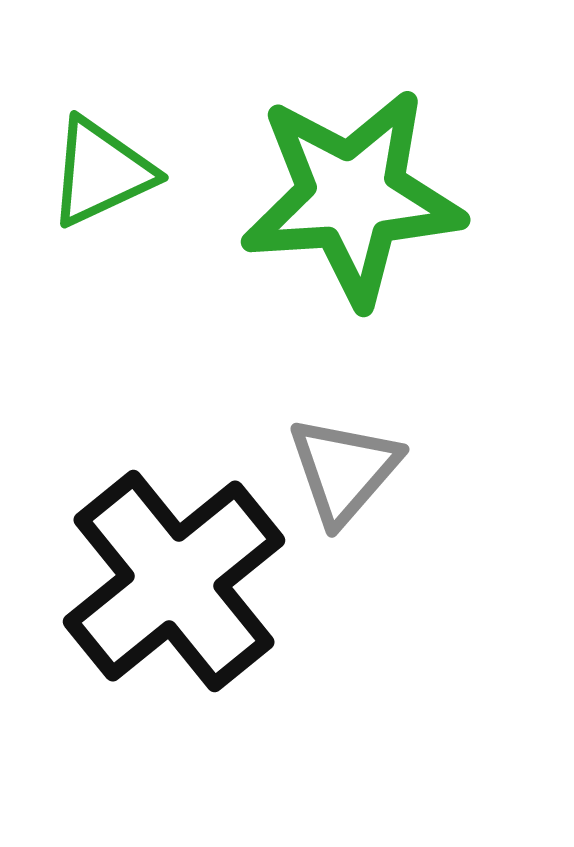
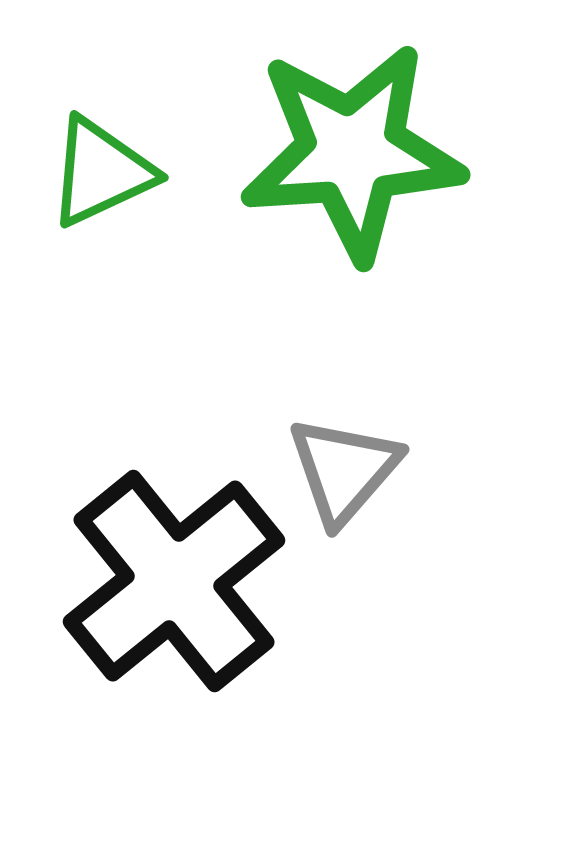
green star: moved 45 px up
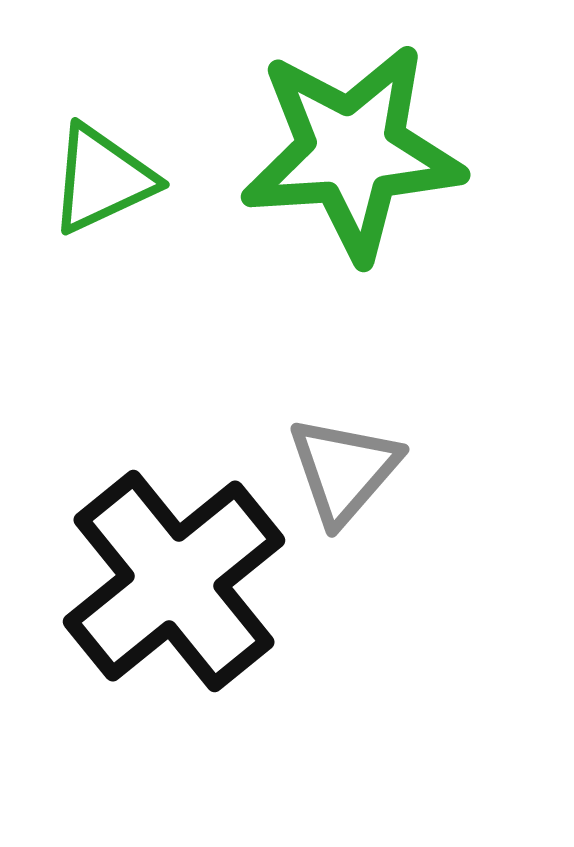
green triangle: moved 1 px right, 7 px down
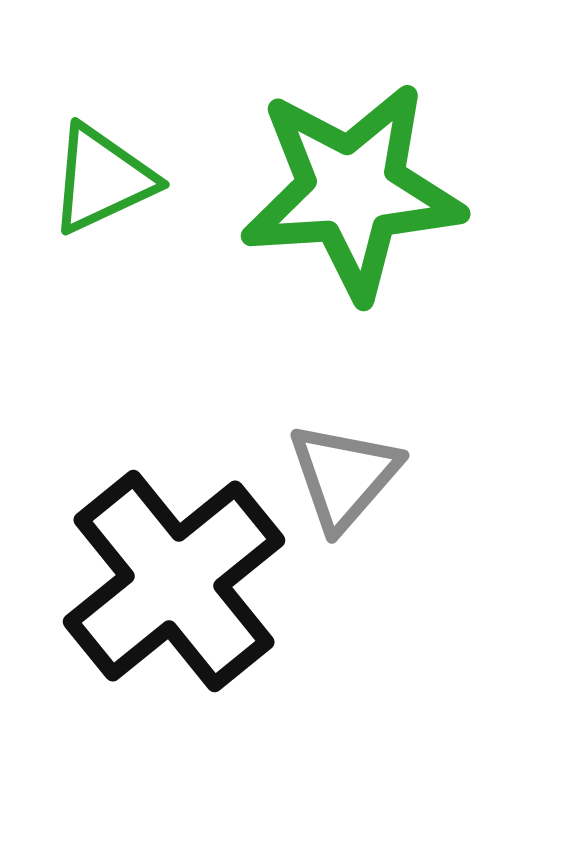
green star: moved 39 px down
gray triangle: moved 6 px down
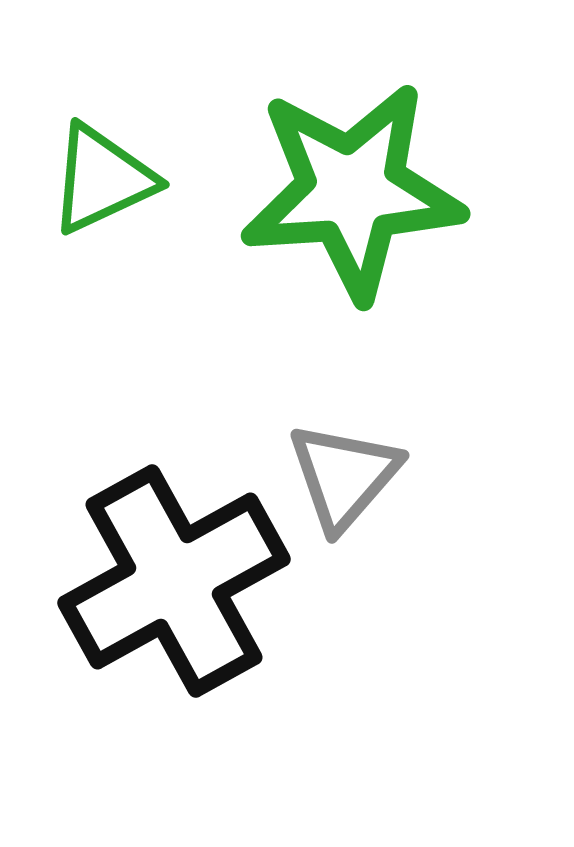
black cross: rotated 10 degrees clockwise
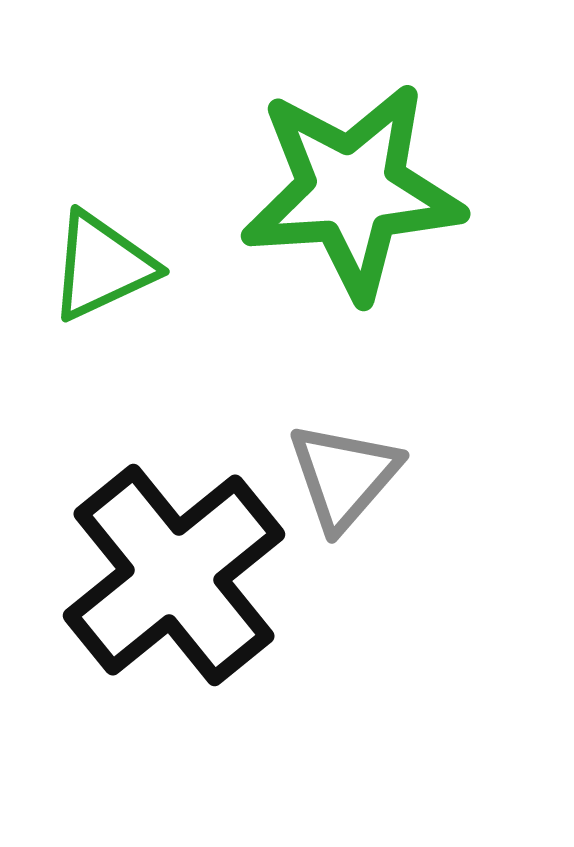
green triangle: moved 87 px down
black cross: moved 6 px up; rotated 10 degrees counterclockwise
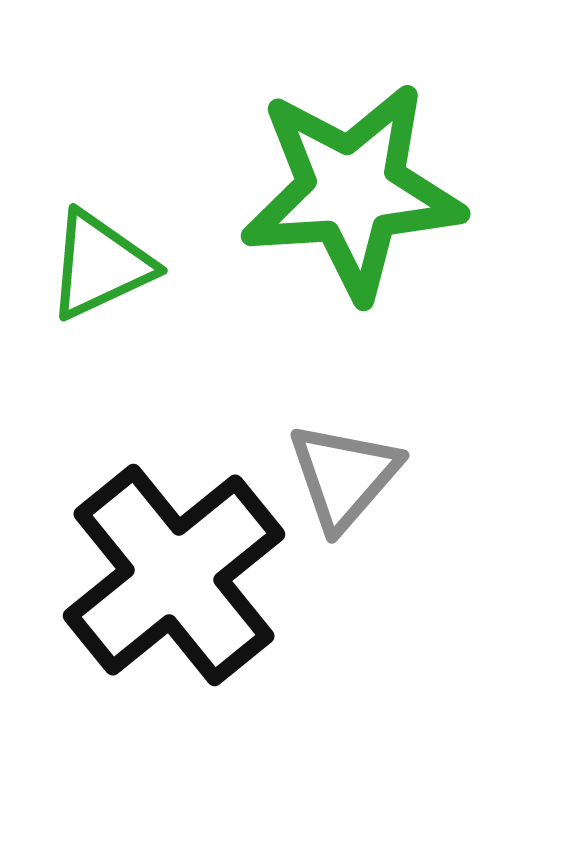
green triangle: moved 2 px left, 1 px up
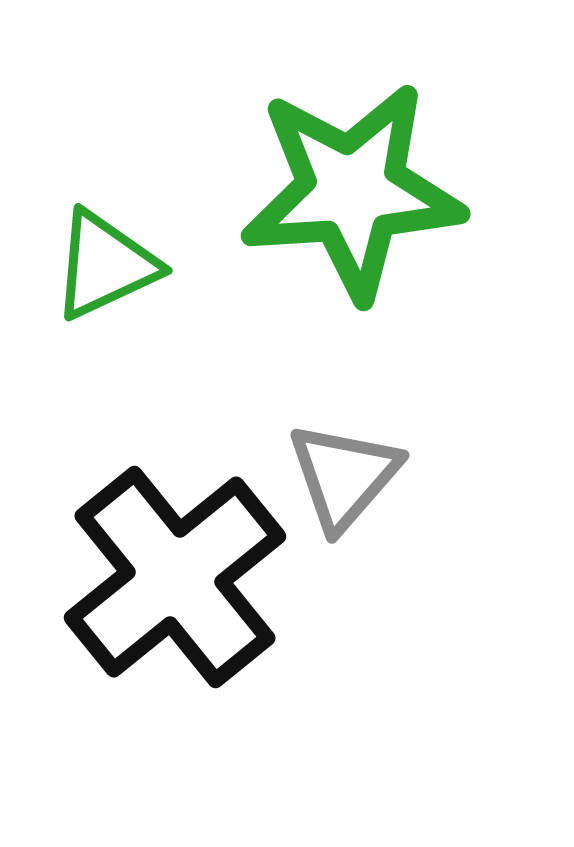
green triangle: moved 5 px right
black cross: moved 1 px right, 2 px down
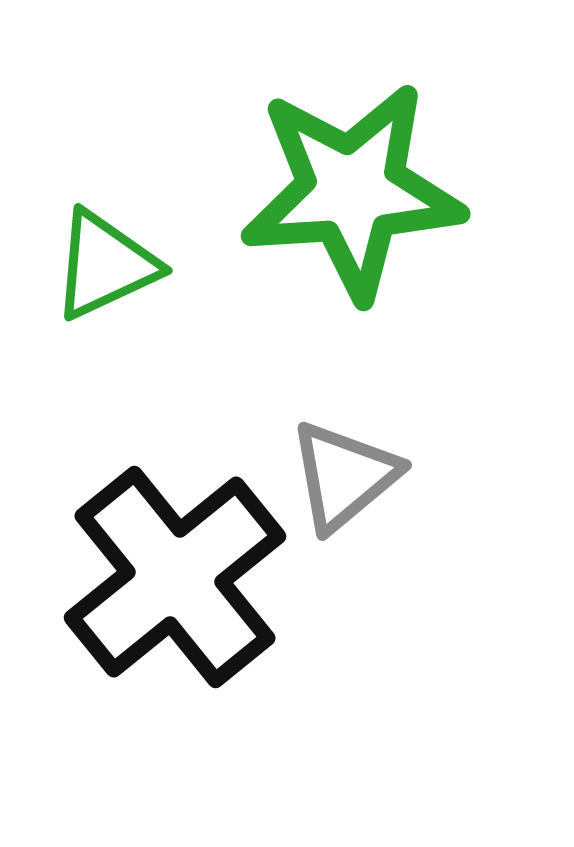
gray triangle: rotated 9 degrees clockwise
